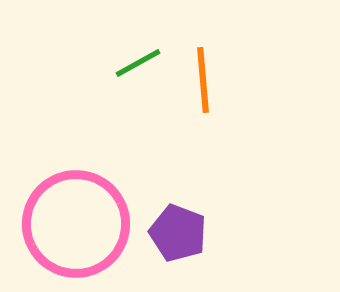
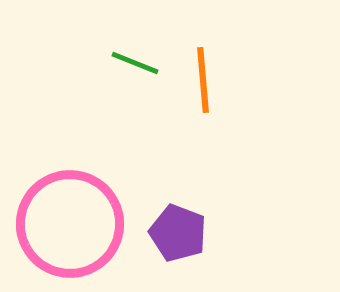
green line: moved 3 px left; rotated 51 degrees clockwise
pink circle: moved 6 px left
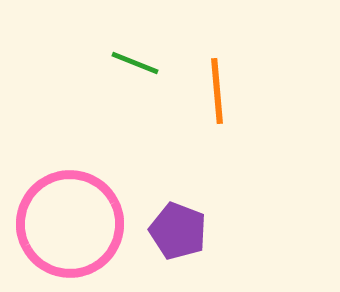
orange line: moved 14 px right, 11 px down
purple pentagon: moved 2 px up
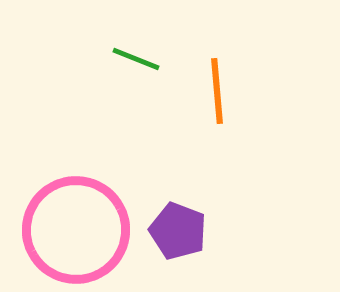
green line: moved 1 px right, 4 px up
pink circle: moved 6 px right, 6 px down
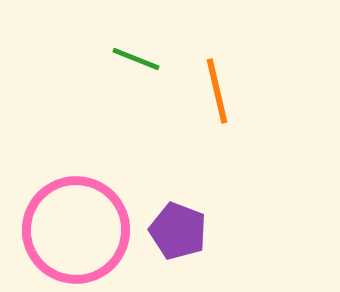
orange line: rotated 8 degrees counterclockwise
